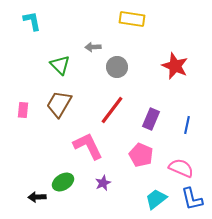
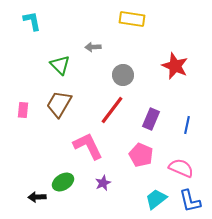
gray circle: moved 6 px right, 8 px down
blue L-shape: moved 2 px left, 2 px down
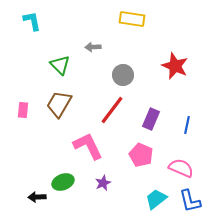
green ellipse: rotated 10 degrees clockwise
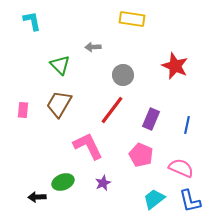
cyan trapezoid: moved 2 px left
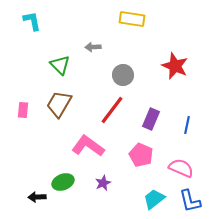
pink L-shape: rotated 28 degrees counterclockwise
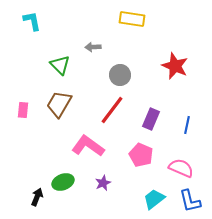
gray circle: moved 3 px left
black arrow: rotated 114 degrees clockwise
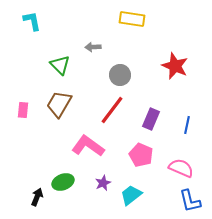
cyan trapezoid: moved 23 px left, 4 px up
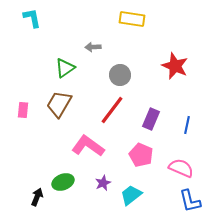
cyan L-shape: moved 3 px up
green triangle: moved 5 px right, 3 px down; rotated 40 degrees clockwise
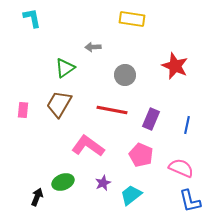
gray circle: moved 5 px right
red line: rotated 64 degrees clockwise
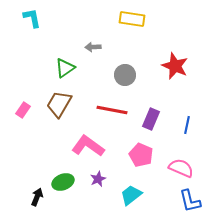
pink rectangle: rotated 28 degrees clockwise
purple star: moved 5 px left, 4 px up
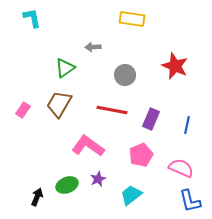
pink pentagon: rotated 25 degrees clockwise
green ellipse: moved 4 px right, 3 px down
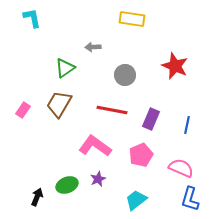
pink L-shape: moved 7 px right
cyan trapezoid: moved 5 px right, 5 px down
blue L-shape: moved 2 px up; rotated 30 degrees clockwise
